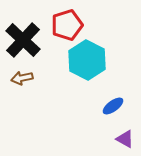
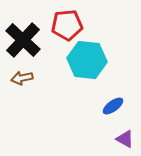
red pentagon: rotated 12 degrees clockwise
cyan hexagon: rotated 21 degrees counterclockwise
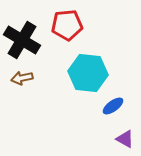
black cross: moved 1 px left; rotated 12 degrees counterclockwise
cyan hexagon: moved 1 px right, 13 px down
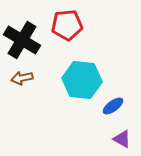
cyan hexagon: moved 6 px left, 7 px down
purple triangle: moved 3 px left
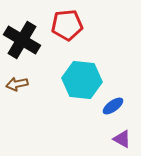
brown arrow: moved 5 px left, 6 px down
